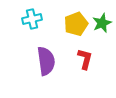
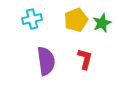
yellow pentagon: moved 4 px up
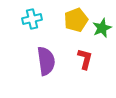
green star: moved 5 px down
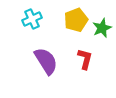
cyan cross: rotated 12 degrees counterclockwise
purple semicircle: rotated 24 degrees counterclockwise
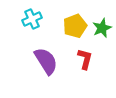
yellow pentagon: moved 1 px left, 6 px down
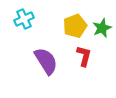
cyan cross: moved 8 px left
red L-shape: moved 1 px left, 3 px up
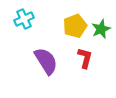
green star: moved 1 px left, 1 px down
red L-shape: moved 1 px right, 2 px down
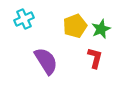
red L-shape: moved 10 px right
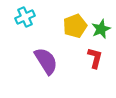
cyan cross: moved 1 px right, 2 px up
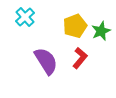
cyan cross: rotated 18 degrees counterclockwise
green star: moved 2 px down
red L-shape: moved 15 px left; rotated 25 degrees clockwise
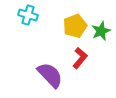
cyan cross: moved 3 px right, 2 px up; rotated 30 degrees counterclockwise
purple semicircle: moved 4 px right, 14 px down; rotated 12 degrees counterclockwise
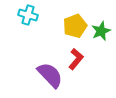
red L-shape: moved 4 px left, 1 px down
